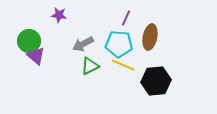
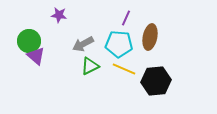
yellow line: moved 1 px right, 4 px down
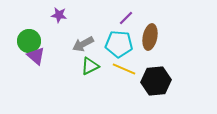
purple line: rotated 21 degrees clockwise
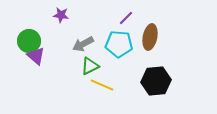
purple star: moved 2 px right
yellow line: moved 22 px left, 16 px down
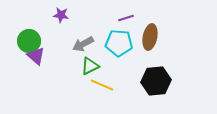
purple line: rotated 28 degrees clockwise
cyan pentagon: moved 1 px up
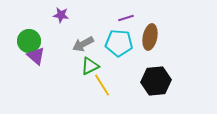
yellow line: rotated 35 degrees clockwise
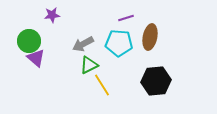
purple star: moved 9 px left; rotated 14 degrees counterclockwise
purple triangle: moved 2 px down
green triangle: moved 1 px left, 1 px up
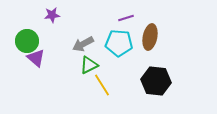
green circle: moved 2 px left
black hexagon: rotated 12 degrees clockwise
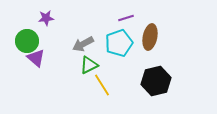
purple star: moved 6 px left, 3 px down
cyan pentagon: rotated 24 degrees counterclockwise
black hexagon: rotated 20 degrees counterclockwise
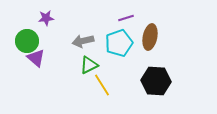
gray arrow: moved 3 px up; rotated 15 degrees clockwise
black hexagon: rotated 16 degrees clockwise
